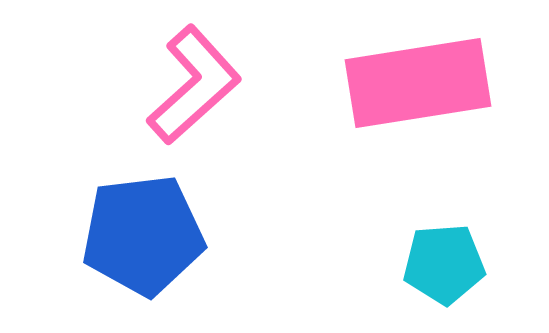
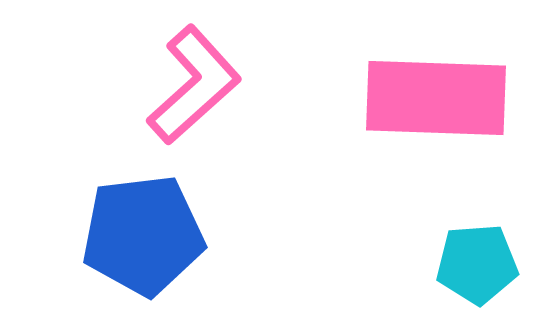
pink rectangle: moved 18 px right, 15 px down; rotated 11 degrees clockwise
cyan pentagon: moved 33 px right
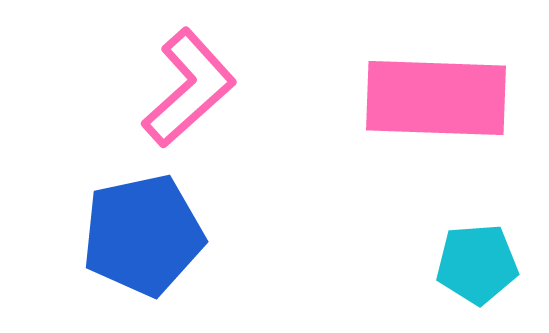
pink L-shape: moved 5 px left, 3 px down
blue pentagon: rotated 5 degrees counterclockwise
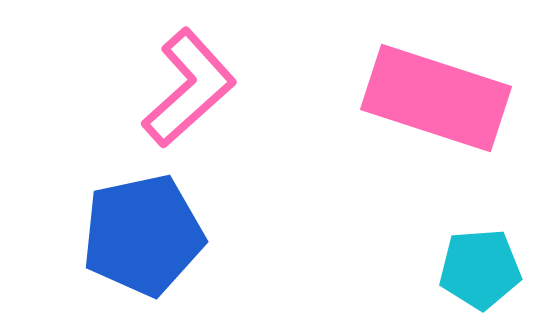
pink rectangle: rotated 16 degrees clockwise
cyan pentagon: moved 3 px right, 5 px down
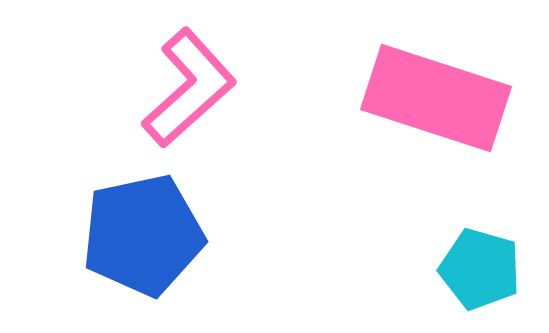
cyan pentagon: rotated 20 degrees clockwise
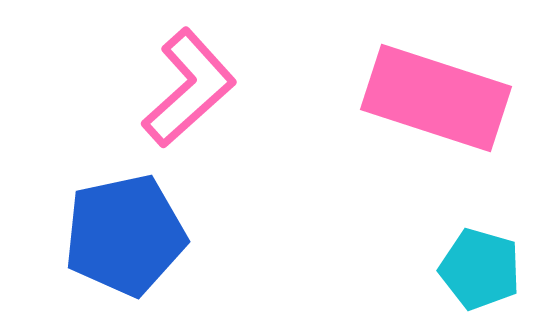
blue pentagon: moved 18 px left
